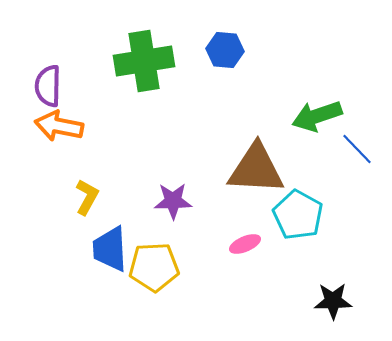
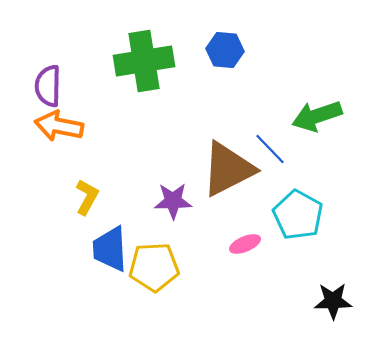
blue line: moved 87 px left
brown triangle: moved 28 px left; rotated 30 degrees counterclockwise
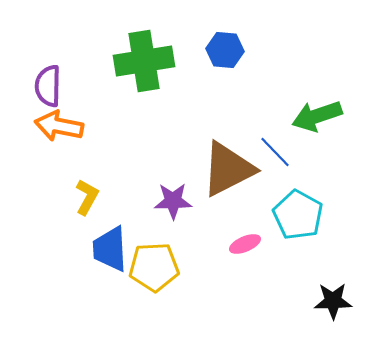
blue line: moved 5 px right, 3 px down
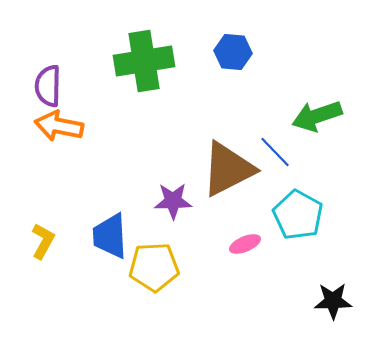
blue hexagon: moved 8 px right, 2 px down
yellow L-shape: moved 44 px left, 44 px down
blue trapezoid: moved 13 px up
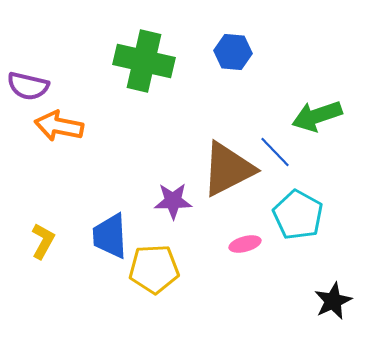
green cross: rotated 22 degrees clockwise
purple semicircle: moved 20 px left; rotated 78 degrees counterclockwise
pink ellipse: rotated 8 degrees clockwise
yellow pentagon: moved 2 px down
black star: rotated 24 degrees counterclockwise
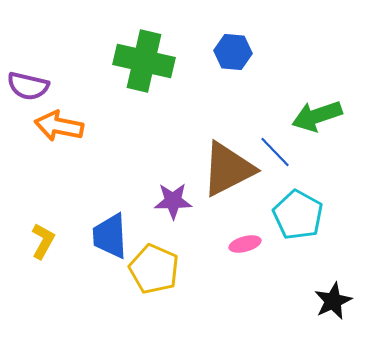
yellow pentagon: rotated 27 degrees clockwise
